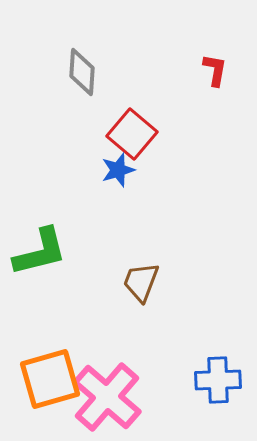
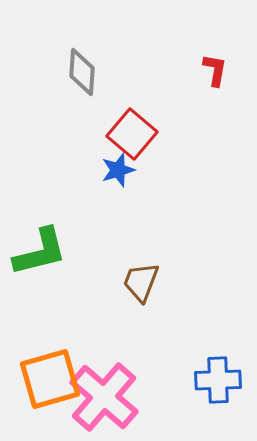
pink cross: moved 3 px left
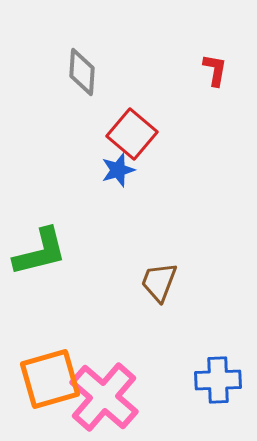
brown trapezoid: moved 18 px right
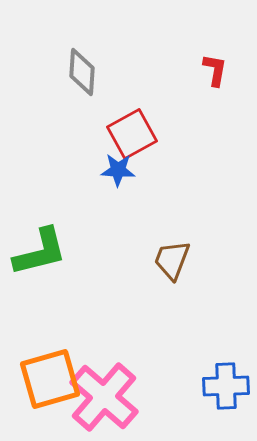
red square: rotated 21 degrees clockwise
blue star: rotated 20 degrees clockwise
brown trapezoid: moved 13 px right, 22 px up
blue cross: moved 8 px right, 6 px down
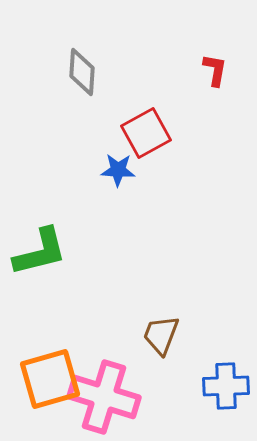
red square: moved 14 px right, 1 px up
brown trapezoid: moved 11 px left, 75 px down
pink cross: rotated 24 degrees counterclockwise
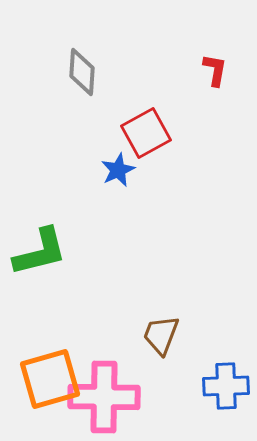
blue star: rotated 28 degrees counterclockwise
pink cross: rotated 16 degrees counterclockwise
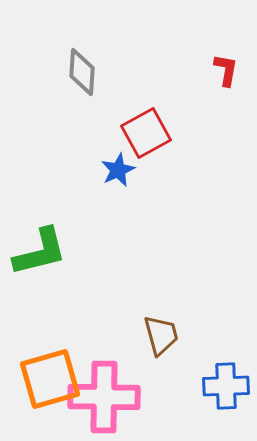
red L-shape: moved 11 px right
brown trapezoid: rotated 144 degrees clockwise
